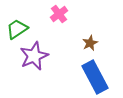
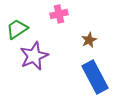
pink cross: rotated 24 degrees clockwise
brown star: moved 1 px left, 3 px up
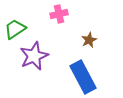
green trapezoid: moved 2 px left
blue rectangle: moved 12 px left
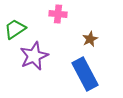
pink cross: moved 1 px left; rotated 18 degrees clockwise
brown star: moved 1 px right, 1 px up
blue rectangle: moved 2 px right, 3 px up
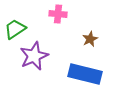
blue rectangle: rotated 48 degrees counterclockwise
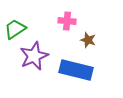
pink cross: moved 9 px right, 7 px down
brown star: moved 2 px left, 1 px down; rotated 28 degrees counterclockwise
blue rectangle: moved 9 px left, 4 px up
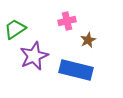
pink cross: rotated 18 degrees counterclockwise
brown star: rotated 28 degrees clockwise
